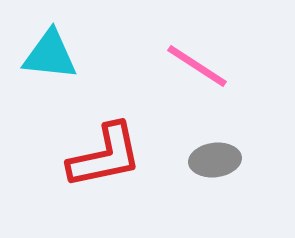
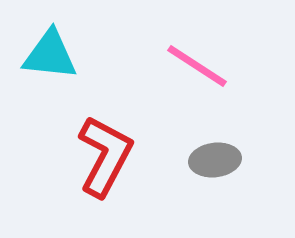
red L-shape: rotated 50 degrees counterclockwise
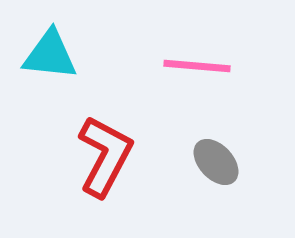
pink line: rotated 28 degrees counterclockwise
gray ellipse: moved 1 px right, 2 px down; rotated 54 degrees clockwise
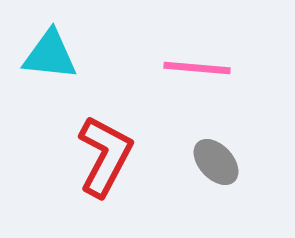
pink line: moved 2 px down
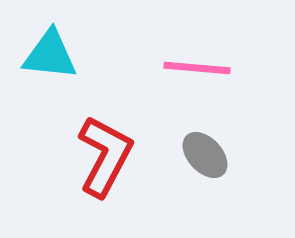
gray ellipse: moved 11 px left, 7 px up
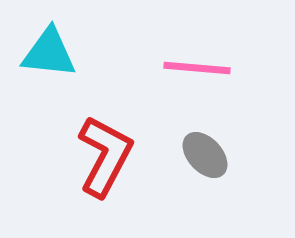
cyan triangle: moved 1 px left, 2 px up
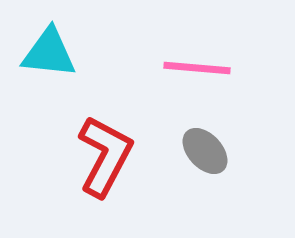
gray ellipse: moved 4 px up
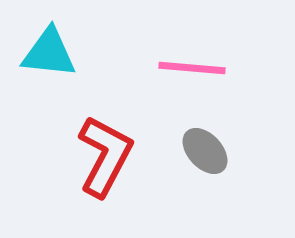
pink line: moved 5 px left
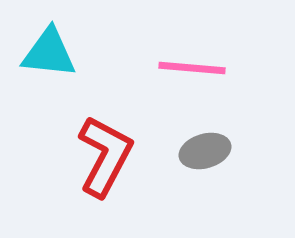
gray ellipse: rotated 63 degrees counterclockwise
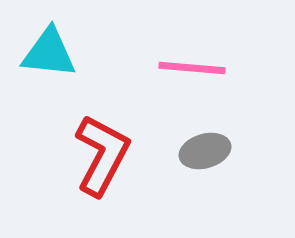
red L-shape: moved 3 px left, 1 px up
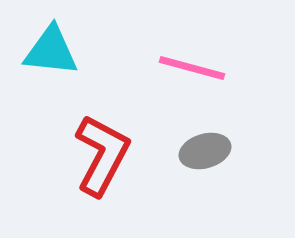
cyan triangle: moved 2 px right, 2 px up
pink line: rotated 10 degrees clockwise
